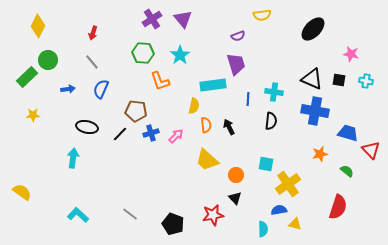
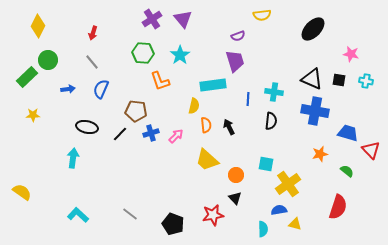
purple trapezoid at (236, 64): moved 1 px left, 3 px up
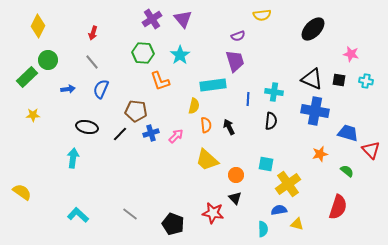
red star at (213, 215): moved 2 px up; rotated 20 degrees clockwise
yellow triangle at (295, 224): moved 2 px right
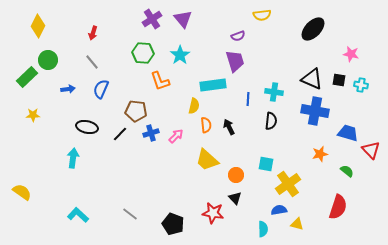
cyan cross at (366, 81): moved 5 px left, 4 px down
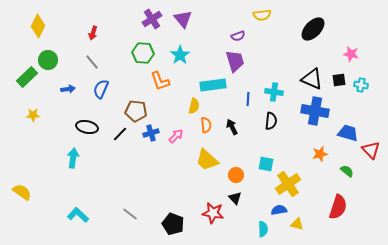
black square at (339, 80): rotated 16 degrees counterclockwise
black arrow at (229, 127): moved 3 px right
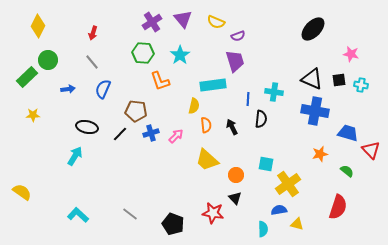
yellow semicircle at (262, 15): moved 46 px left, 7 px down; rotated 30 degrees clockwise
purple cross at (152, 19): moved 3 px down
blue semicircle at (101, 89): moved 2 px right
black semicircle at (271, 121): moved 10 px left, 2 px up
cyan arrow at (73, 158): moved 2 px right, 2 px up; rotated 24 degrees clockwise
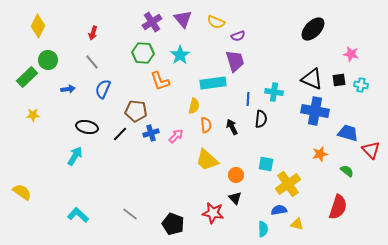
cyan rectangle at (213, 85): moved 2 px up
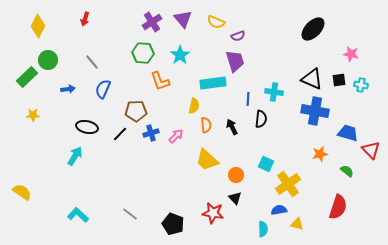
red arrow at (93, 33): moved 8 px left, 14 px up
brown pentagon at (136, 111): rotated 10 degrees counterclockwise
cyan square at (266, 164): rotated 14 degrees clockwise
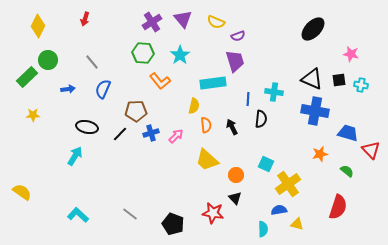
orange L-shape at (160, 81): rotated 20 degrees counterclockwise
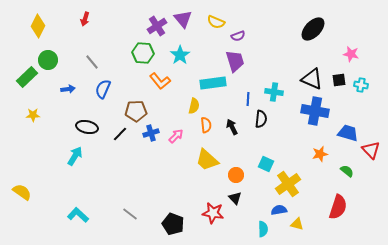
purple cross at (152, 22): moved 5 px right, 4 px down
